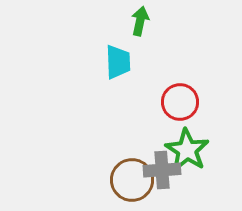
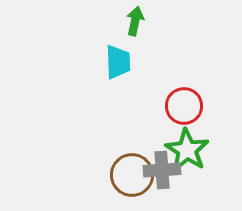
green arrow: moved 5 px left
red circle: moved 4 px right, 4 px down
brown circle: moved 5 px up
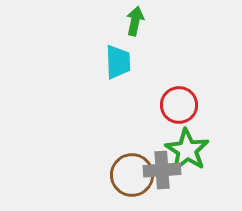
red circle: moved 5 px left, 1 px up
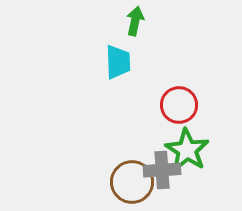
brown circle: moved 7 px down
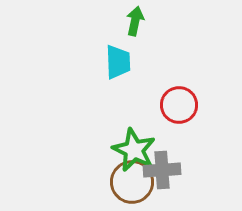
green star: moved 53 px left; rotated 6 degrees counterclockwise
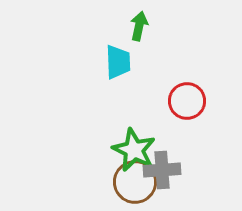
green arrow: moved 4 px right, 5 px down
red circle: moved 8 px right, 4 px up
brown circle: moved 3 px right
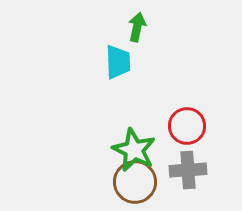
green arrow: moved 2 px left, 1 px down
red circle: moved 25 px down
gray cross: moved 26 px right
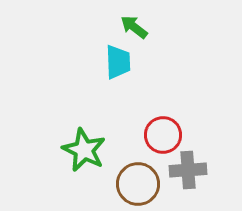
green arrow: moved 3 px left; rotated 64 degrees counterclockwise
red circle: moved 24 px left, 9 px down
green star: moved 50 px left
brown circle: moved 3 px right, 2 px down
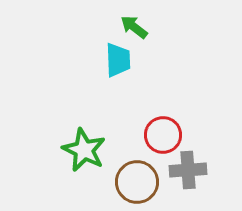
cyan trapezoid: moved 2 px up
brown circle: moved 1 px left, 2 px up
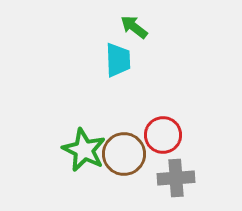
gray cross: moved 12 px left, 8 px down
brown circle: moved 13 px left, 28 px up
